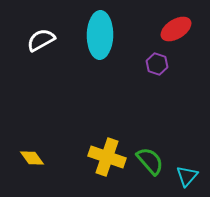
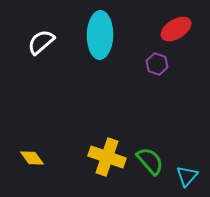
white semicircle: moved 2 px down; rotated 12 degrees counterclockwise
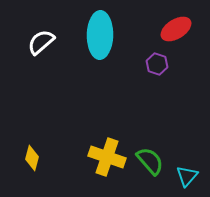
yellow diamond: rotated 50 degrees clockwise
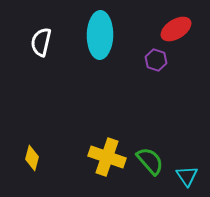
white semicircle: rotated 36 degrees counterclockwise
purple hexagon: moved 1 px left, 4 px up
cyan triangle: rotated 15 degrees counterclockwise
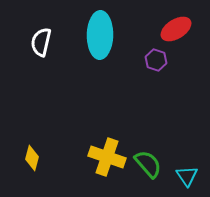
green semicircle: moved 2 px left, 3 px down
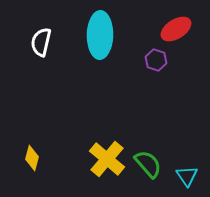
yellow cross: moved 2 px down; rotated 21 degrees clockwise
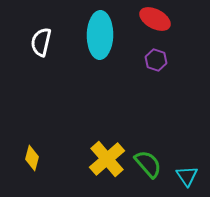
red ellipse: moved 21 px left, 10 px up; rotated 60 degrees clockwise
yellow cross: rotated 9 degrees clockwise
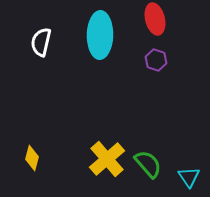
red ellipse: rotated 48 degrees clockwise
cyan triangle: moved 2 px right, 1 px down
